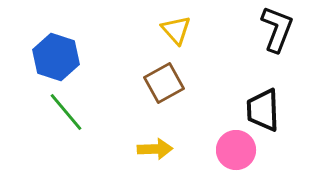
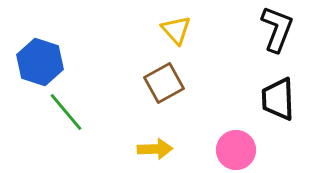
blue hexagon: moved 16 px left, 5 px down
black trapezoid: moved 15 px right, 11 px up
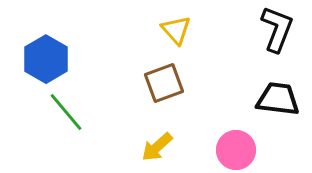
blue hexagon: moved 6 px right, 3 px up; rotated 12 degrees clockwise
brown square: rotated 9 degrees clockwise
black trapezoid: rotated 99 degrees clockwise
yellow arrow: moved 2 px right, 2 px up; rotated 140 degrees clockwise
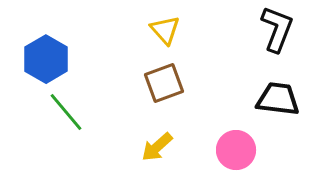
yellow triangle: moved 11 px left
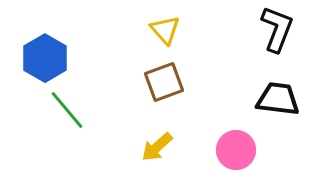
blue hexagon: moved 1 px left, 1 px up
brown square: moved 1 px up
green line: moved 1 px right, 2 px up
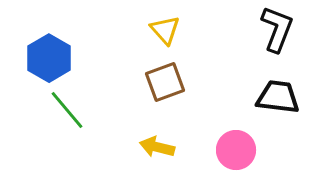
blue hexagon: moved 4 px right
brown square: moved 1 px right
black trapezoid: moved 2 px up
yellow arrow: rotated 56 degrees clockwise
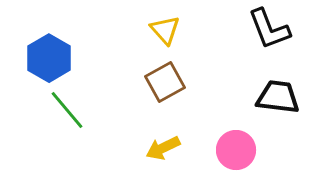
black L-shape: moved 8 px left; rotated 138 degrees clockwise
brown square: rotated 9 degrees counterclockwise
yellow arrow: moved 6 px right, 1 px down; rotated 40 degrees counterclockwise
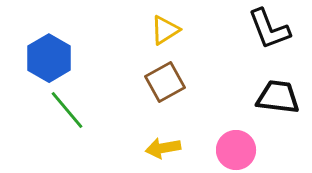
yellow triangle: rotated 40 degrees clockwise
yellow arrow: rotated 16 degrees clockwise
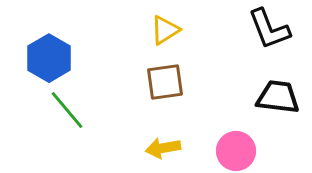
brown square: rotated 21 degrees clockwise
pink circle: moved 1 px down
